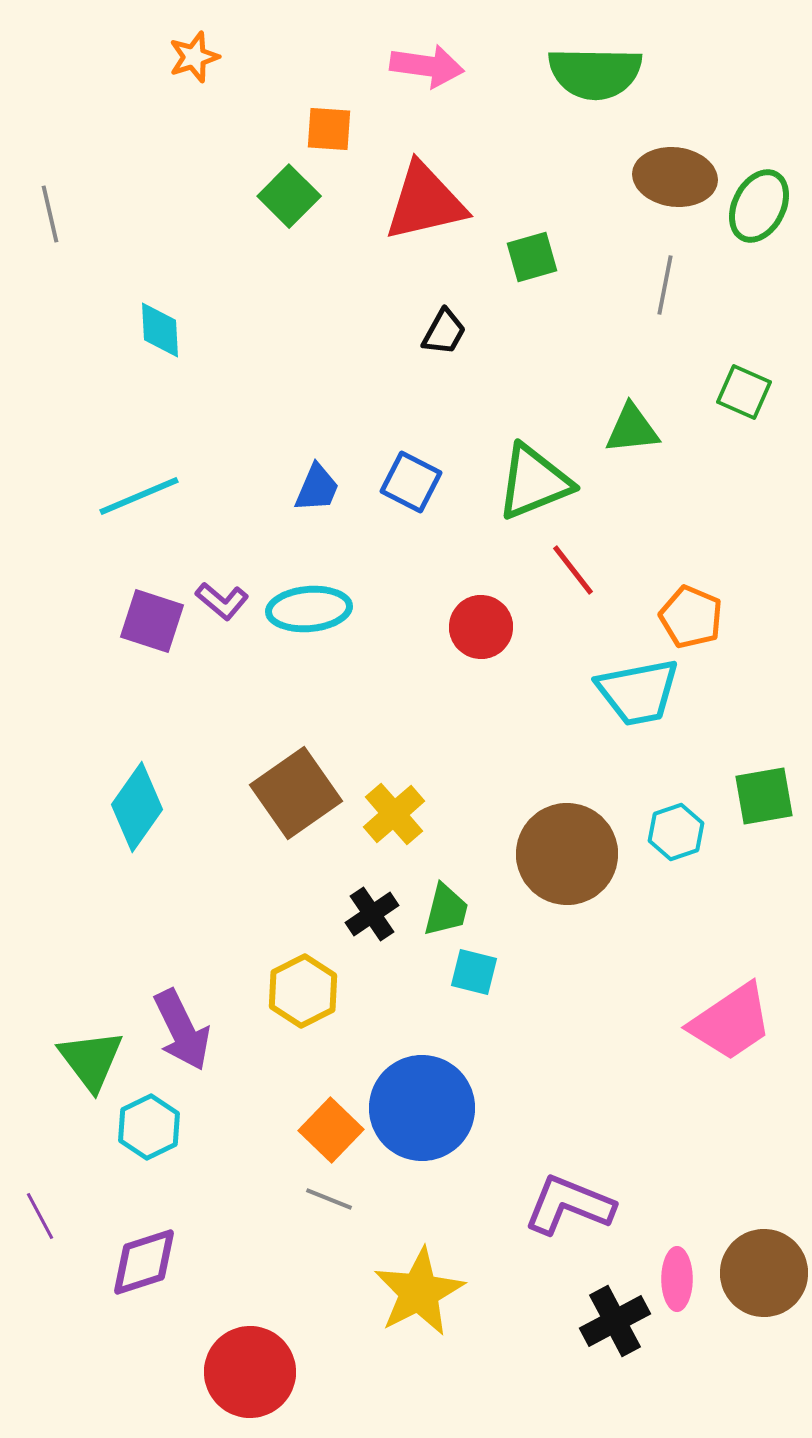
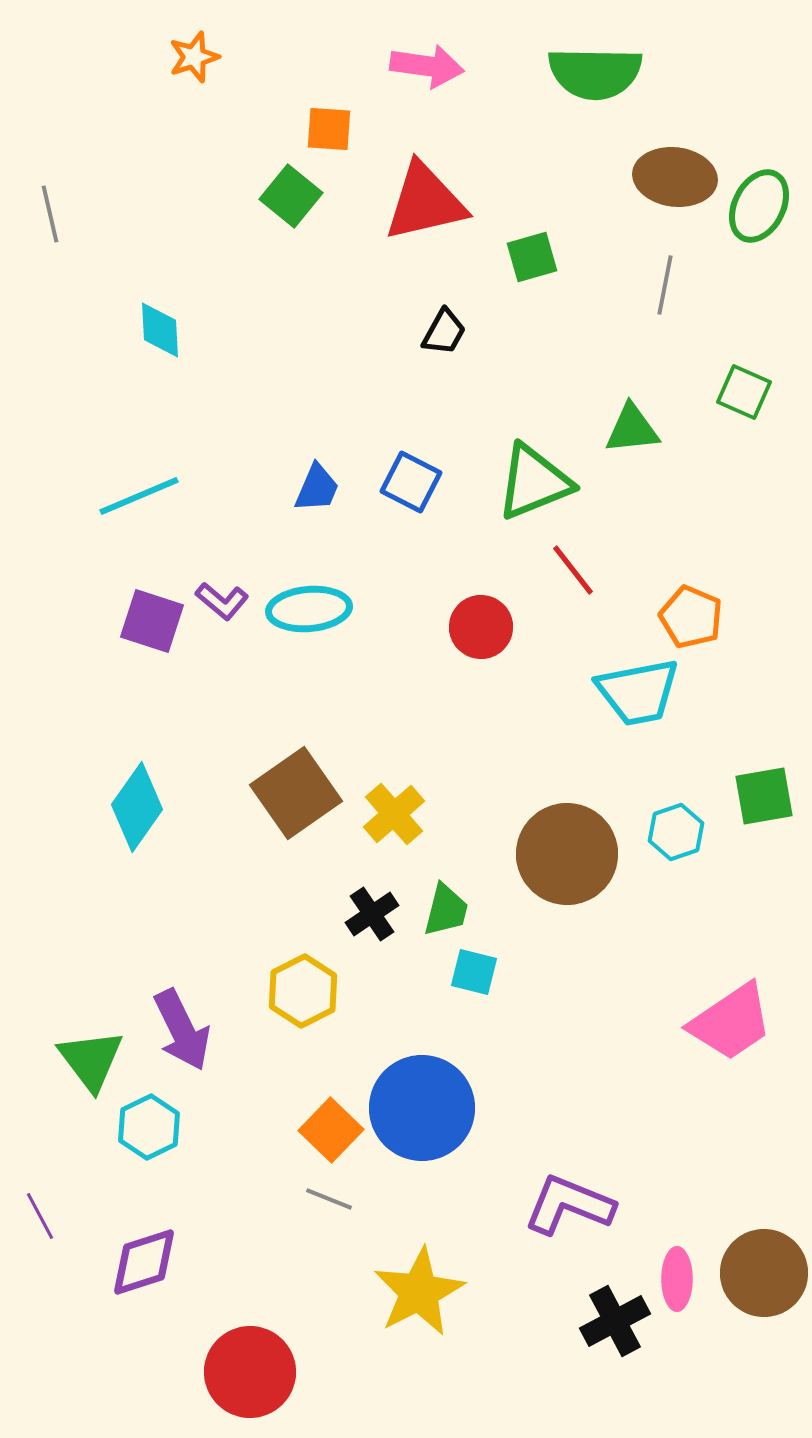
green square at (289, 196): moved 2 px right; rotated 6 degrees counterclockwise
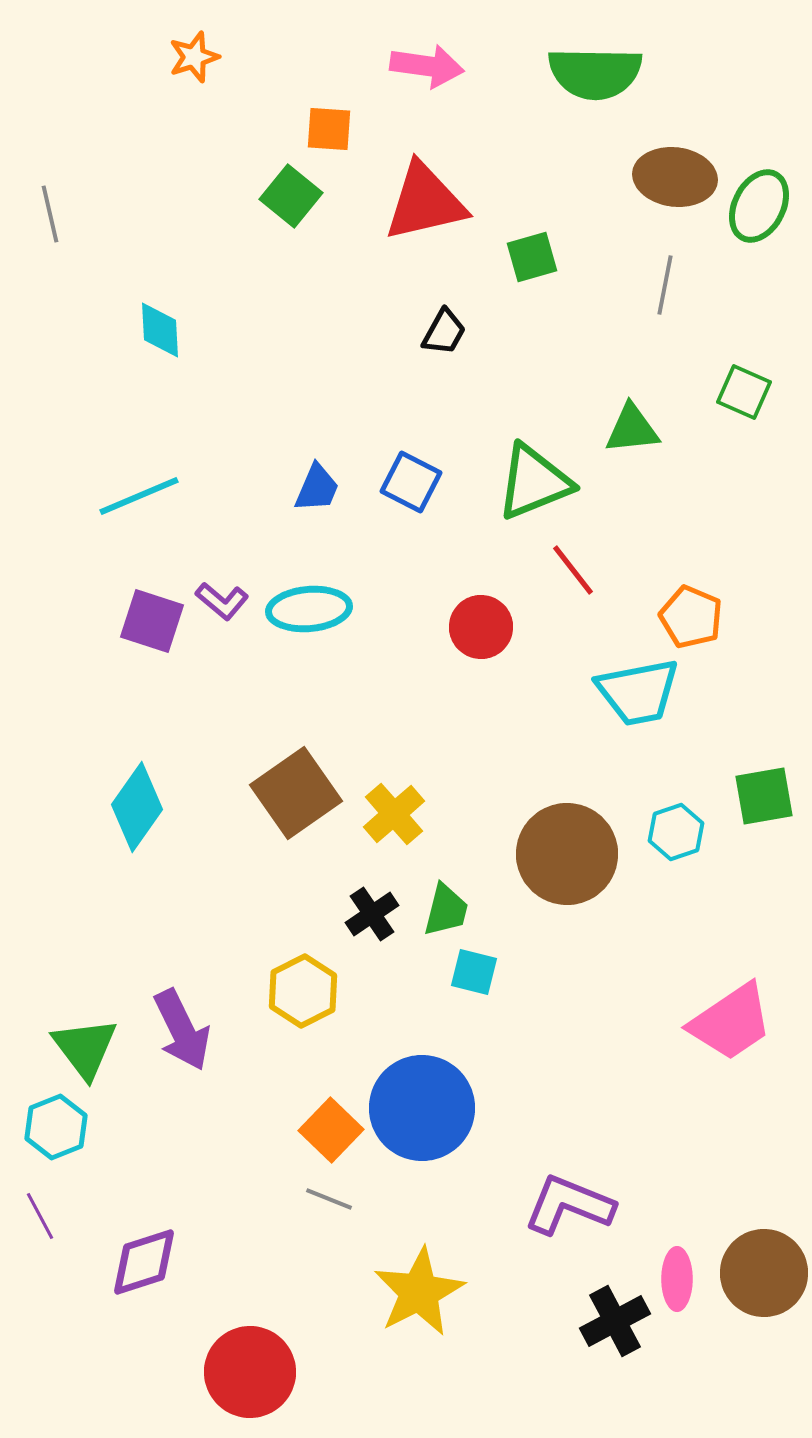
green triangle at (91, 1060): moved 6 px left, 12 px up
cyan hexagon at (149, 1127): moved 93 px left; rotated 4 degrees clockwise
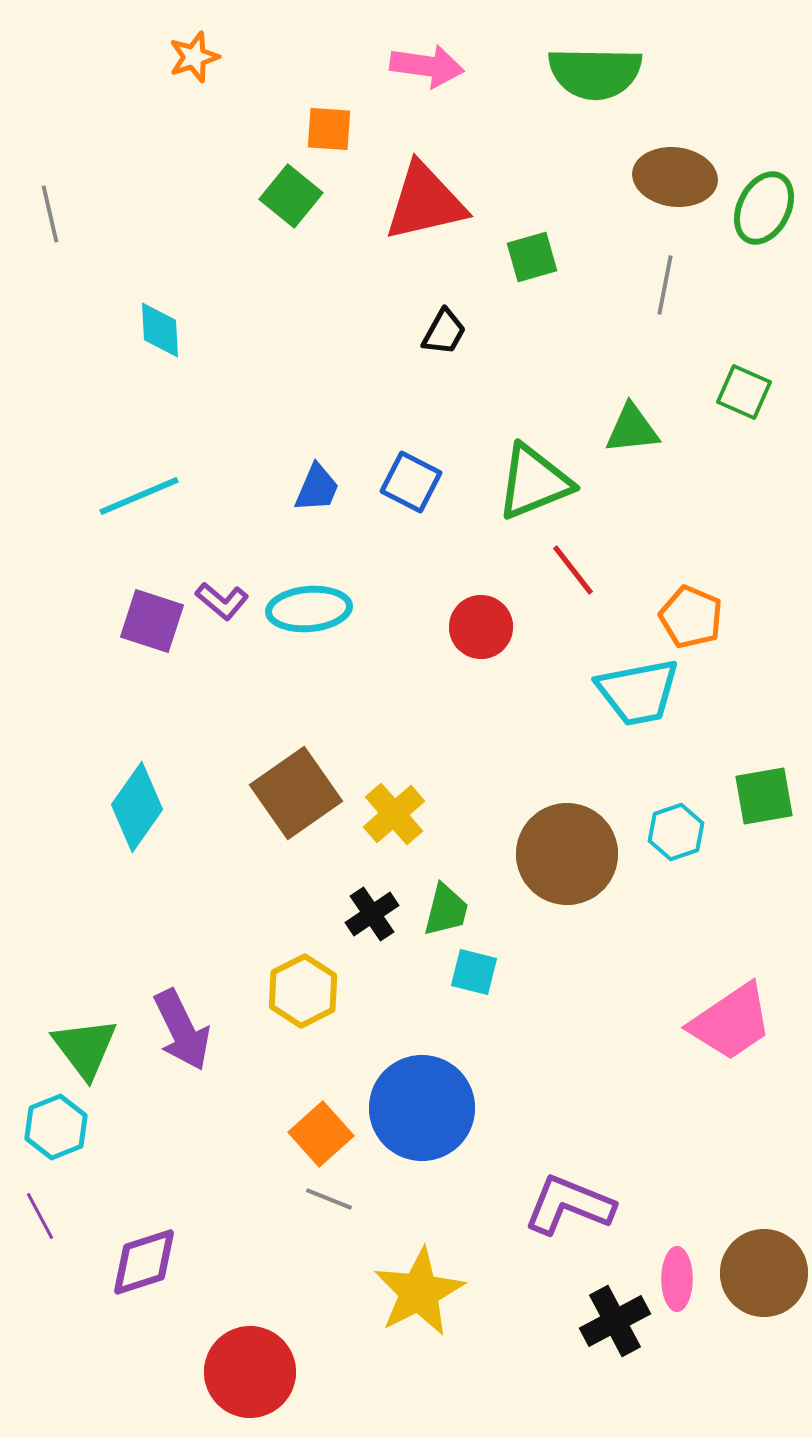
green ellipse at (759, 206): moved 5 px right, 2 px down
orange square at (331, 1130): moved 10 px left, 4 px down; rotated 4 degrees clockwise
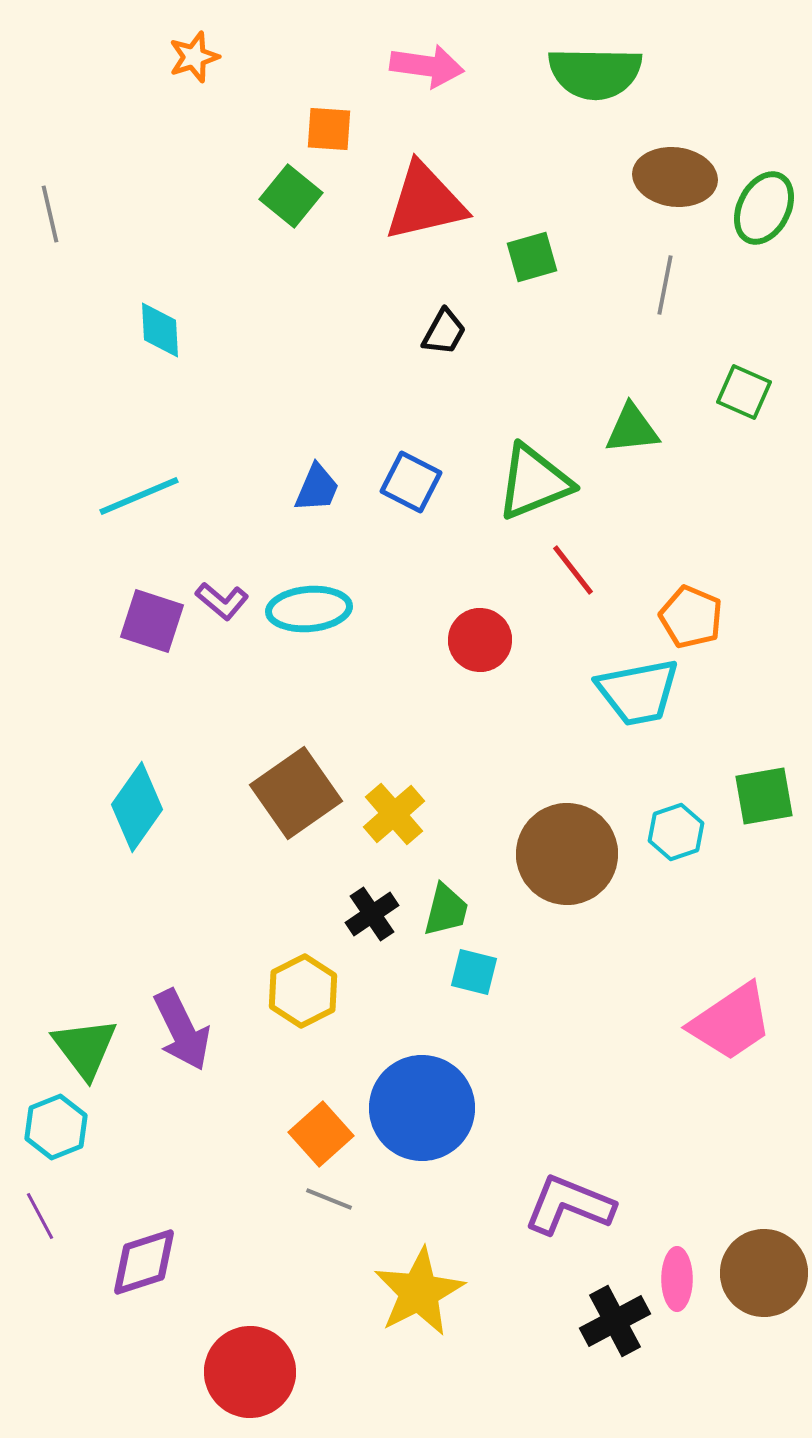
red circle at (481, 627): moved 1 px left, 13 px down
